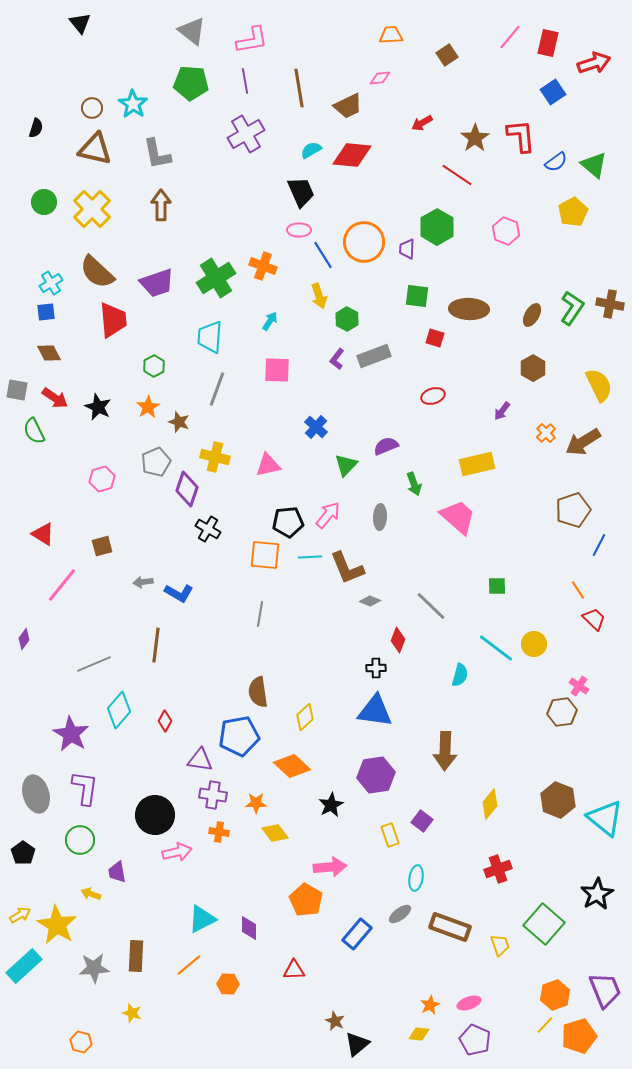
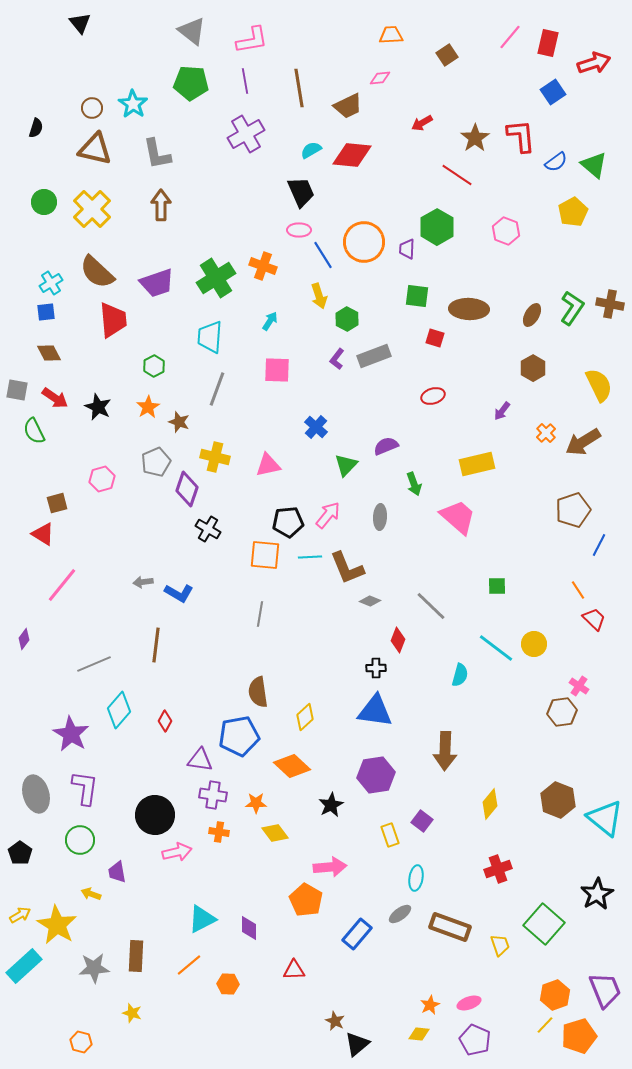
brown square at (102, 546): moved 45 px left, 43 px up
black pentagon at (23, 853): moved 3 px left
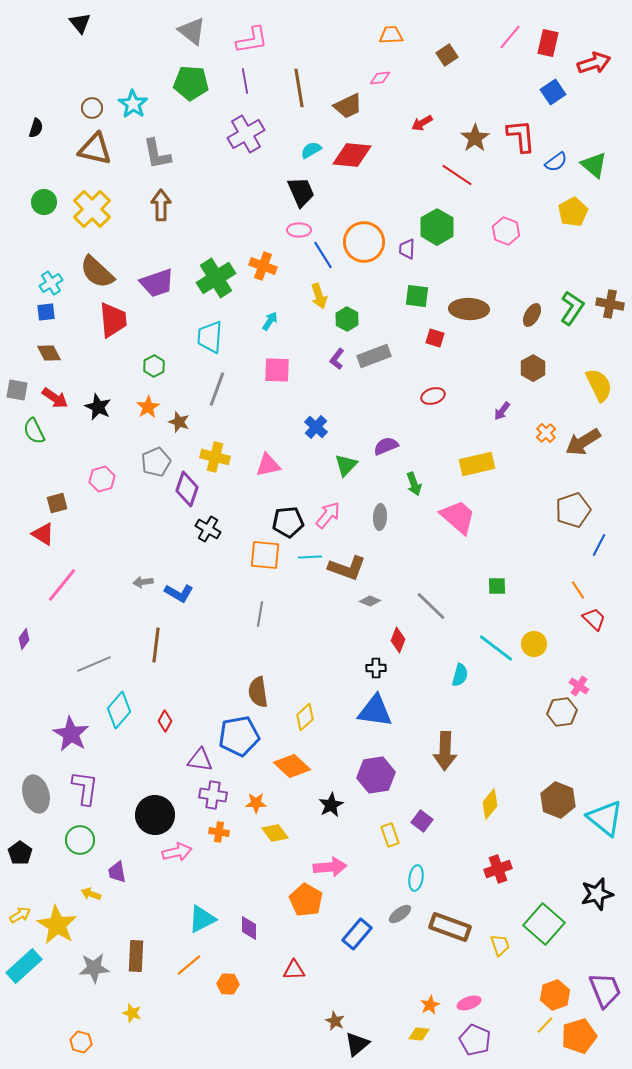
brown L-shape at (347, 568): rotated 48 degrees counterclockwise
black star at (597, 894): rotated 16 degrees clockwise
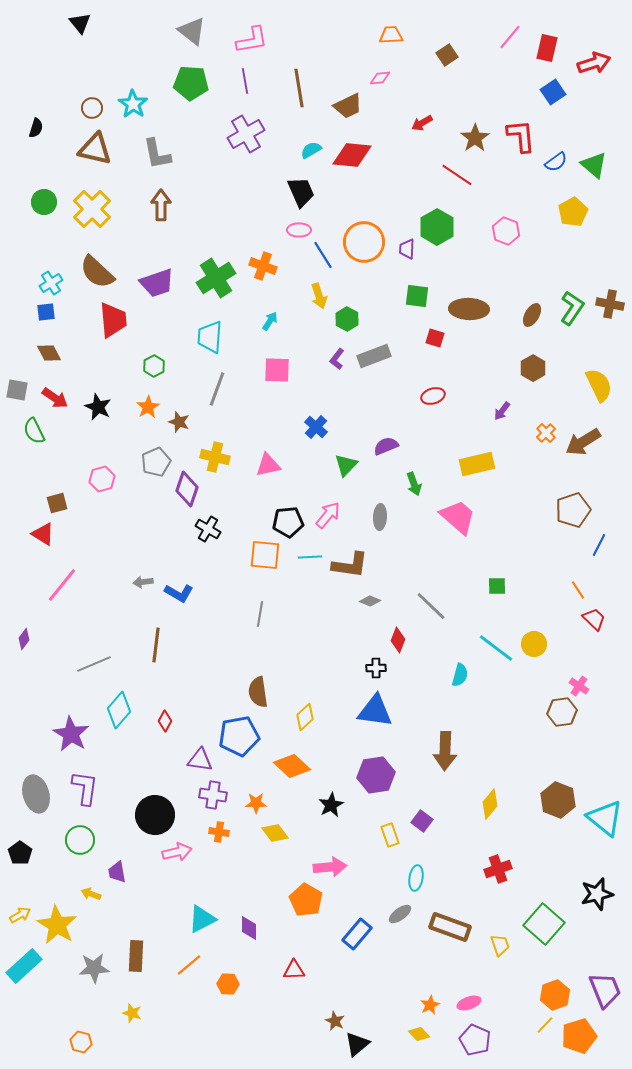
red rectangle at (548, 43): moved 1 px left, 5 px down
brown L-shape at (347, 568): moved 3 px right, 3 px up; rotated 12 degrees counterclockwise
yellow diamond at (419, 1034): rotated 40 degrees clockwise
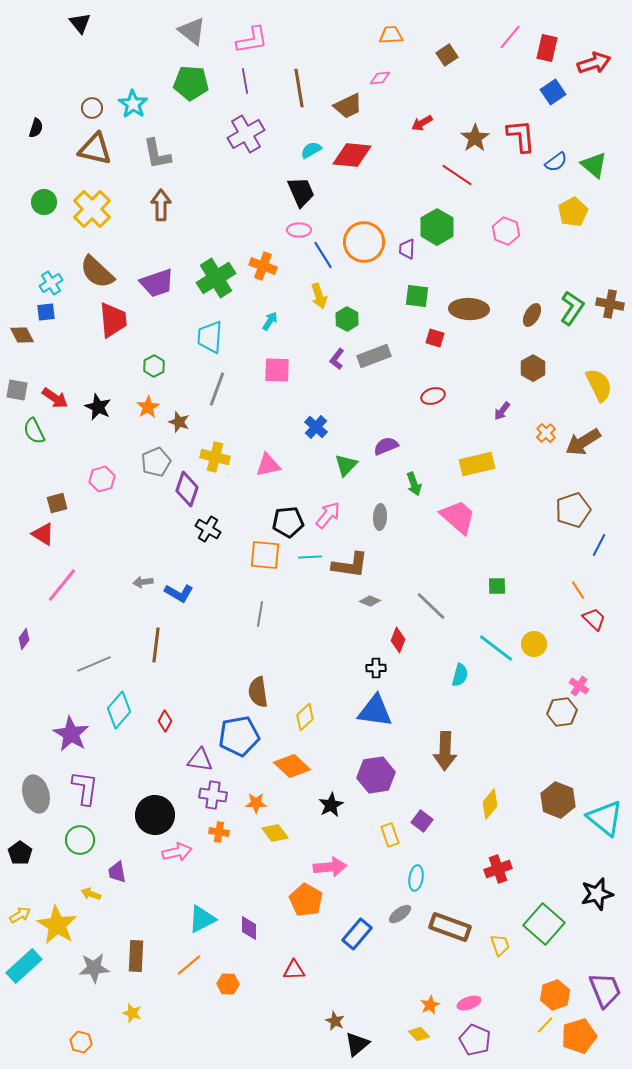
brown diamond at (49, 353): moved 27 px left, 18 px up
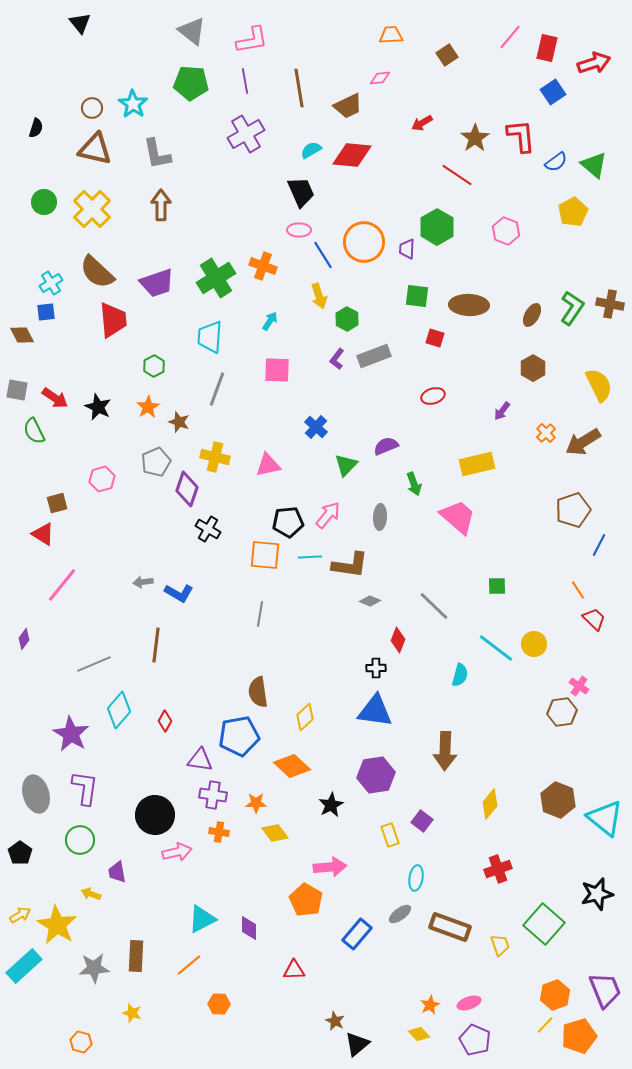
brown ellipse at (469, 309): moved 4 px up
gray line at (431, 606): moved 3 px right
orange hexagon at (228, 984): moved 9 px left, 20 px down
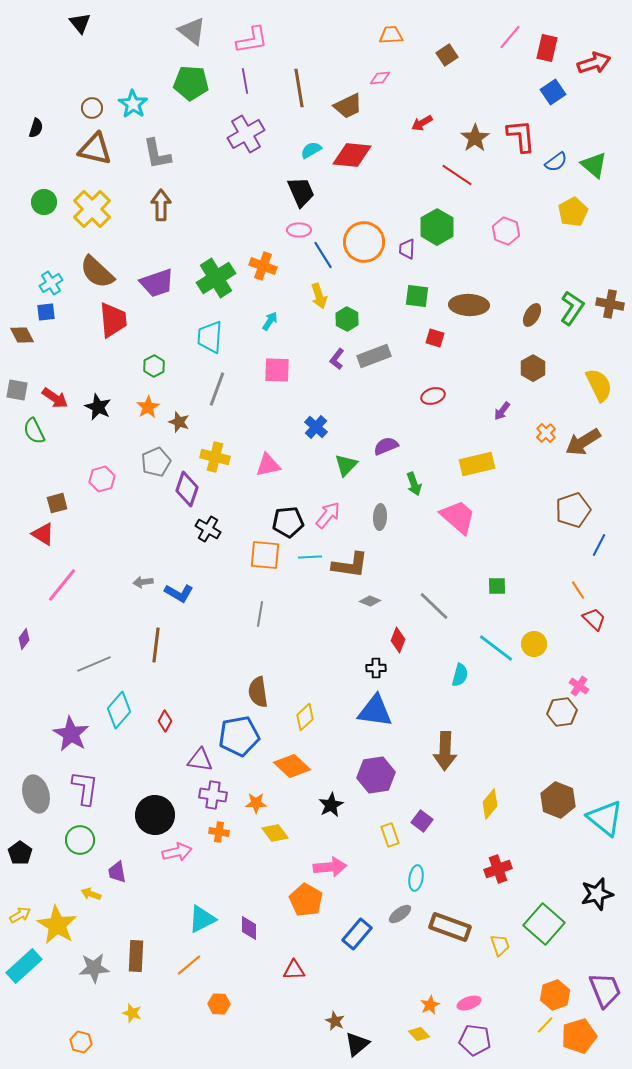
purple pentagon at (475, 1040): rotated 16 degrees counterclockwise
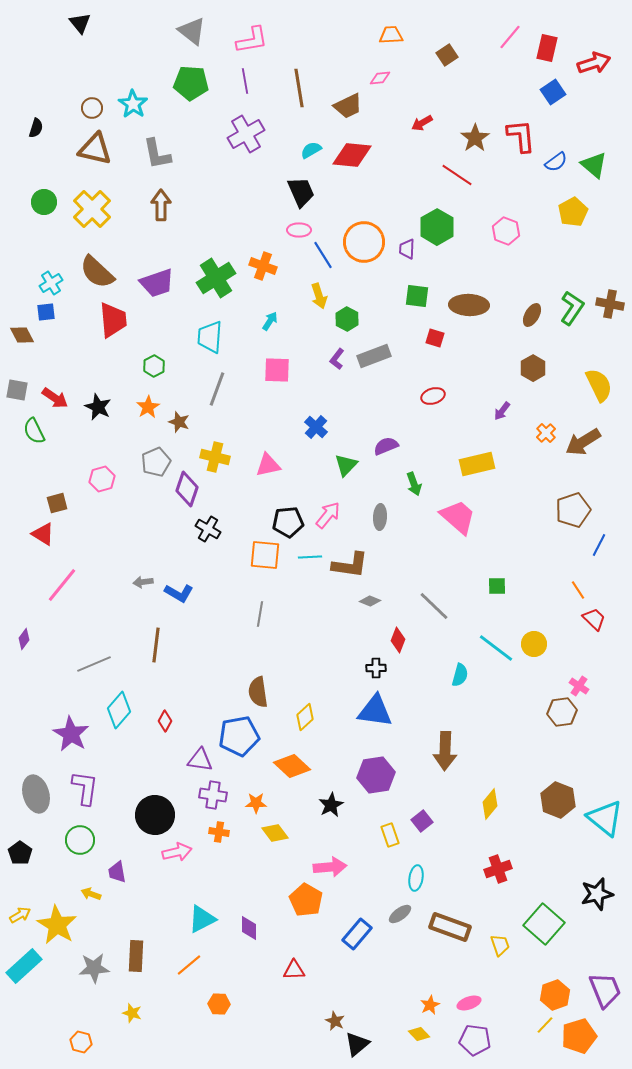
purple square at (422, 821): rotated 15 degrees clockwise
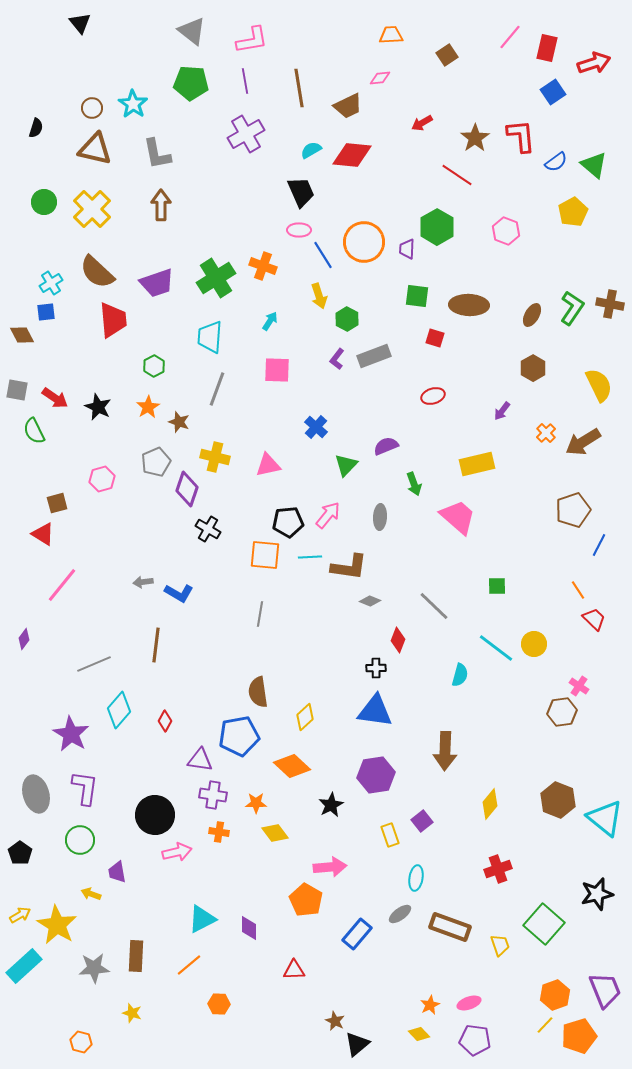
brown L-shape at (350, 565): moved 1 px left, 2 px down
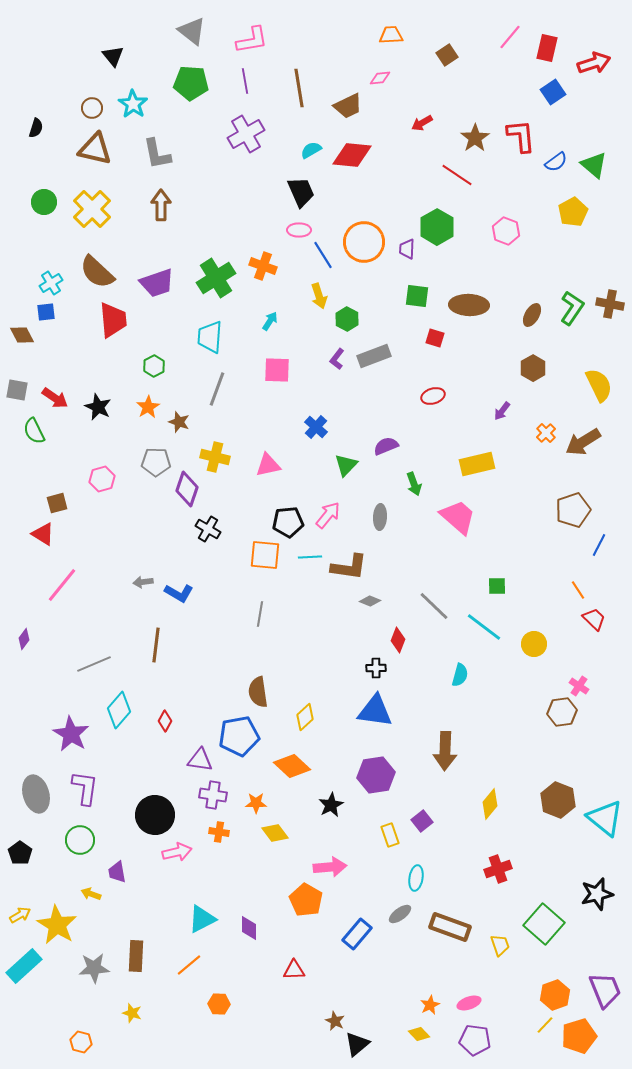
black triangle at (80, 23): moved 33 px right, 33 px down
gray pentagon at (156, 462): rotated 24 degrees clockwise
cyan line at (496, 648): moved 12 px left, 21 px up
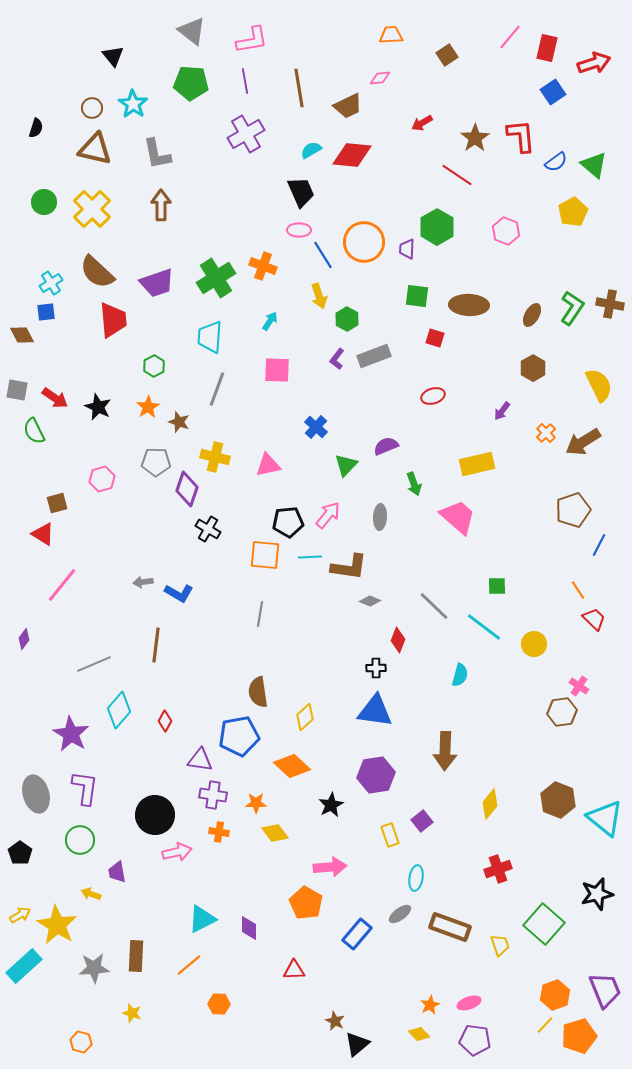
orange pentagon at (306, 900): moved 3 px down
